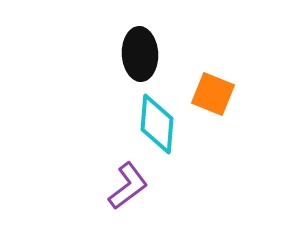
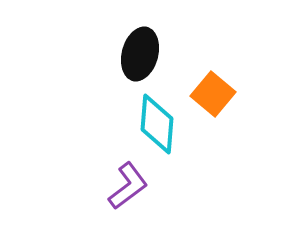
black ellipse: rotated 18 degrees clockwise
orange square: rotated 18 degrees clockwise
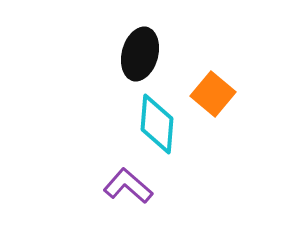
purple L-shape: rotated 102 degrees counterclockwise
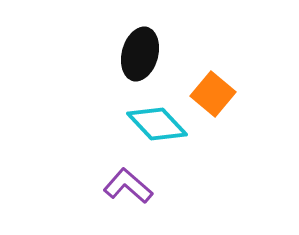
cyan diamond: rotated 48 degrees counterclockwise
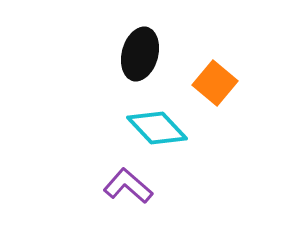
orange square: moved 2 px right, 11 px up
cyan diamond: moved 4 px down
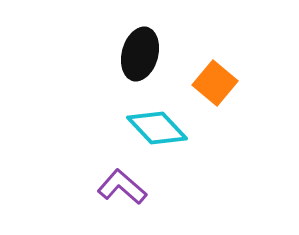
purple L-shape: moved 6 px left, 1 px down
